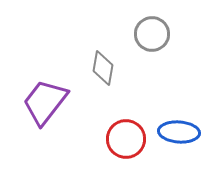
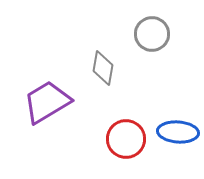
purple trapezoid: moved 2 px right; rotated 21 degrees clockwise
blue ellipse: moved 1 px left
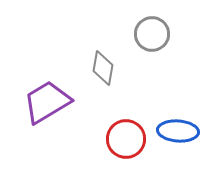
blue ellipse: moved 1 px up
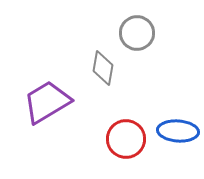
gray circle: moved 15 px left, 1 px up
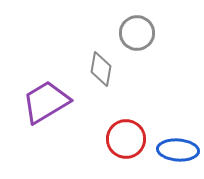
gray diamond: moved 2 px left, 1 px down
purple trapezoid: moved 1 px left
blue ellipse: moved 19 px down
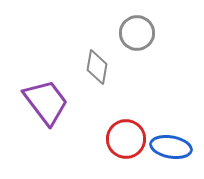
gray diamond: moved 4 px left, 2 px up
purple trapezoid: rotated 84 degrees clockwise
blue ellipse: moved 7 px left, 3 px up; rotated 6 degrees clockwise
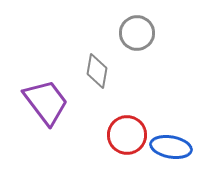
gray diamond: moved 4 px down
red circle: moved 1 px right, 4 px up
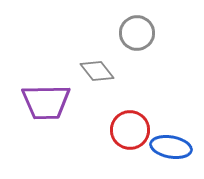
gray diamond: rotated 48 degrees counterclockwise
purple trapezoid: rotated 126 degrees clockwise
red circle: moved 3 px right, 5 px up
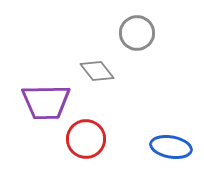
red circle: moved 44 px left, 9 px down
